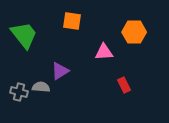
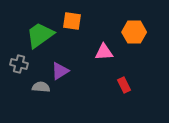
green trapezoid: moved 16 px right; rotated 88 degrees counterclockwise
gray cross: moved 28 px up
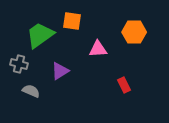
pink triangle: moved 6 px left, 3 px up
gray semicircle: moved 10 px left, 4 px down; rotated 18 degrees clockwise
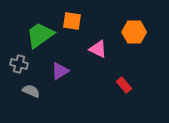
pink triangle: rotated 30 degrees clockwise
red rectangle: rotated 14 degrees counterclockwise
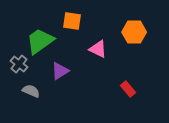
green trapezoid: moved 6 px down
gray cross: rotated 24 degrees clockwise
red rectangle: moved 4 px right, 4 px down
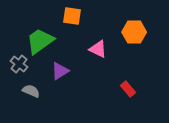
orange square: moved 5 px up
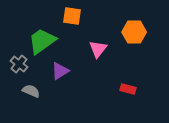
green trapezoid: moved 2 px right
pink triangle: rotated 42 degrees clockwise
red rectangle: rotated 35 degrees counterclockwise
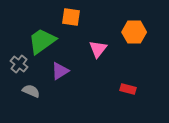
orange square: moved 1 px left, 1 px down
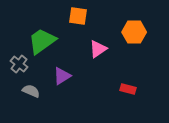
orange square: moved 7 px right, 1 px up
pink triangle: rotated 18 degrees clockwise
purple triangle: moved 2 px right, 5 px down
